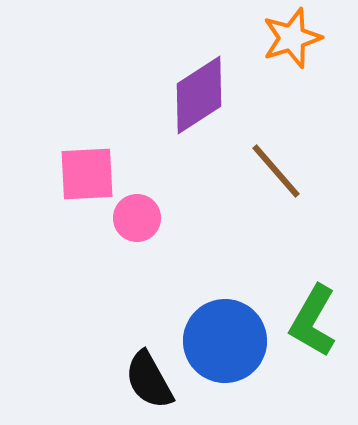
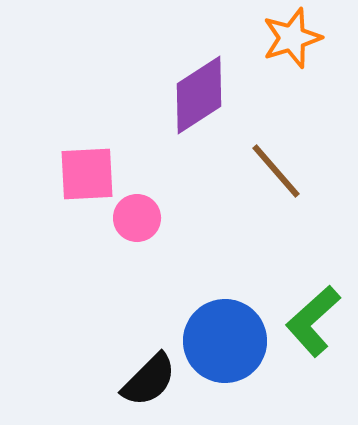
green L-shape: rotated 18 degrees clockwise
black semicircle: rotated 106 degrees counterclockwise
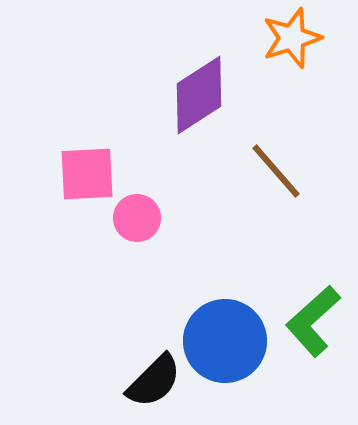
black semicircle: moved 5 px right, 1 px down
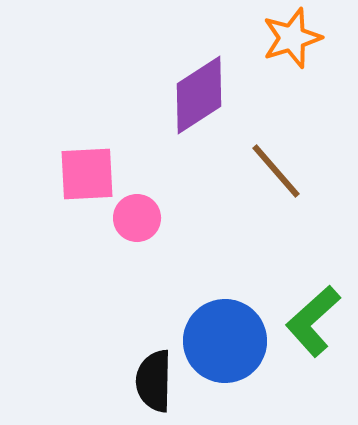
black semicircle: rotated 136 degrees clockwise
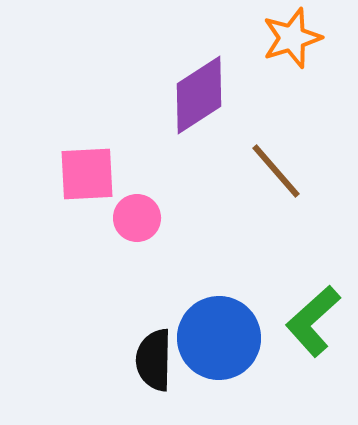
blue circle: moved 6 px left, 3 px up
black semicircle: moved 21 px up
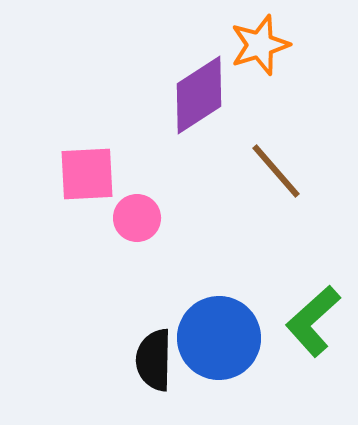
orange star: moved 32 px left, 7 px down
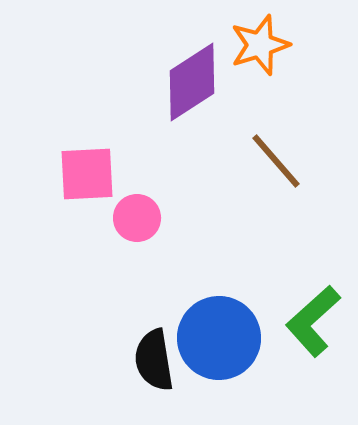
purple diamond: moved 7 px left, 13 px up
brown line: moved 10 px up
black semicircle: rotated 10 degrees counterclockwise
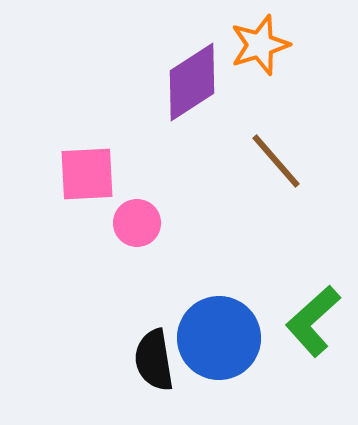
pink circle: moved 5 px down
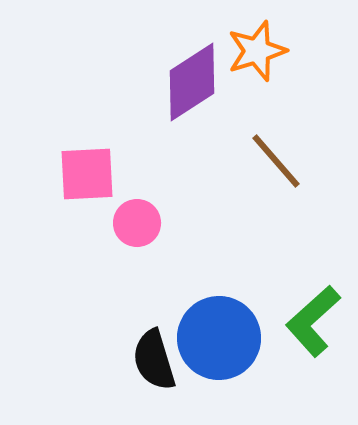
orange star: moved 3 px left, 6 px down
black semicircle: rotated 8 degrees counterclockwise
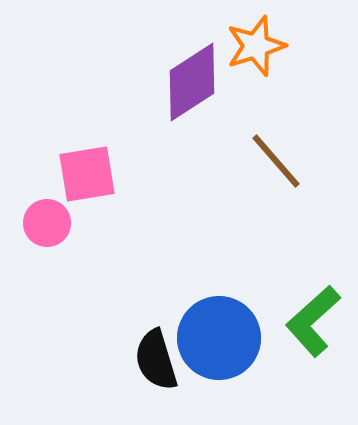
orange star: moved 1 px left, 5 px up
pink square: rotated 6 degrees counterclockwise
pink circle: moved 90 px left
black semicircle: moved 2 px right
